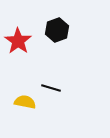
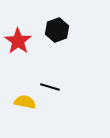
black line: moved 1 px left, 1 px up
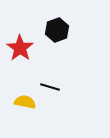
red star: moved 2 px right, 7 px down
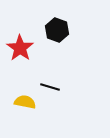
black hexagon: rotated 20 degrees counterclockwise
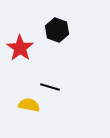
yellow semicircle: moved 4 px right, 3 px down
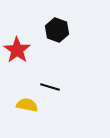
red star: moved 3 px left, 2 px down
yellow semicircle: moved 2 px left
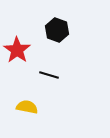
black line: moved 1 px left, 12 px up
yellow semicircle: moved 2 px down
